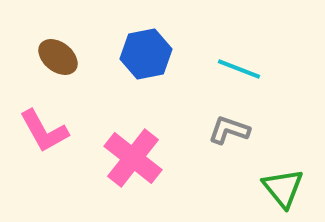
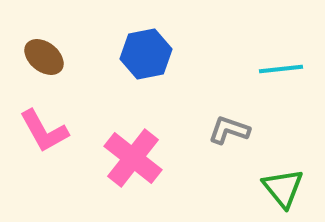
brown ellipse: moved 14 px left
cyan line: moved 42 px right; rotated 27 degrees counterclockwise
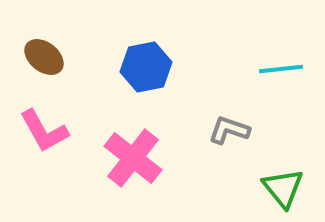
blue hexagon: moved 13 px down
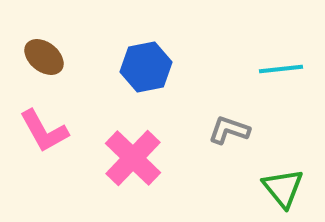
pink cross: rotated 6 degrees clockwise
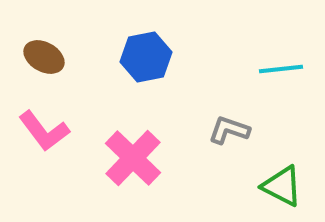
brown ellipse: rotated 9 degrees counterclockwise
blue hexagon: moved 10 px up
pink L-shape: rotated 8 degrees counterclockwise
green triangle: moved 1 px left, 2 px up; rotated 24 degrees counterclockwise
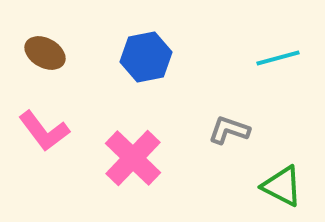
brown ellipse: moved 1 px right, 4 px up
cyan line: moved 3 px left, 11 px up; rotated 9 degrees counterclockwise
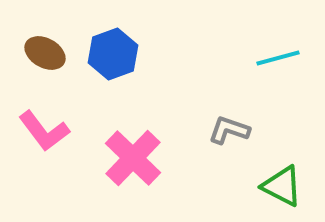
blue hexagon: moved 33 px left, 3 px up; rotated 9 degrees counterclockwise
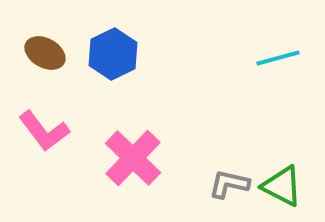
blue hexagon: rotated 6 degrees counterclockwise
gray L-shape: moved 54 px down; rotated 6 degrees counterclockwise
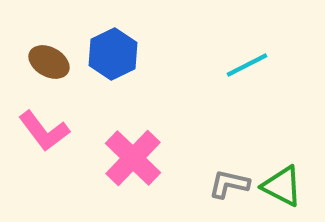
brown ellipse: moved 4 px right, 9 px down
cyan line: moved 31 px left, 7 px down; rotated 12 degrees counterclockwise
